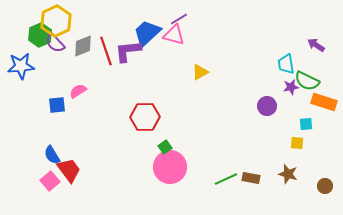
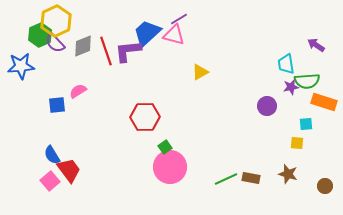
green semicircle: rotated 30 degrees counterclockwise
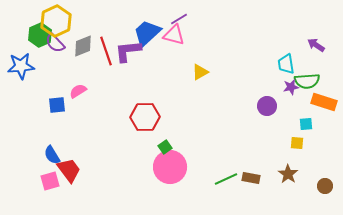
brown star: rotated 18 degrees clockwise
pink square: rotated 24 degrees clockwise
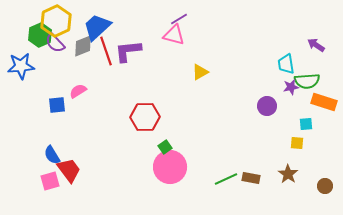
blue trapezoid: moved 50 px left, 6 px up
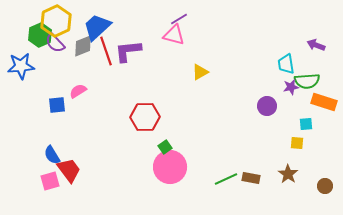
purple arrow: rotated 12 degrees counterclockwise
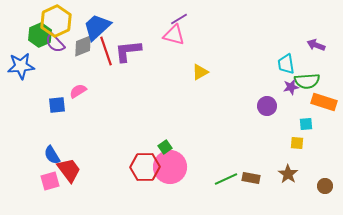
red hexagon: moved 50 px down
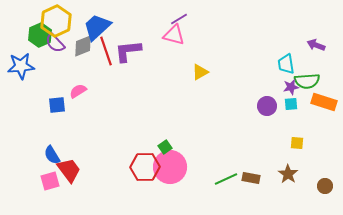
cyan square: moved 15 px left, 20 px up
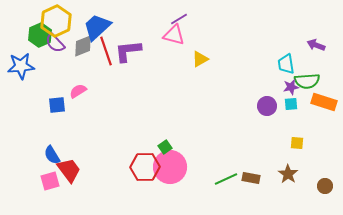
yellow triangle: moved 13 px up
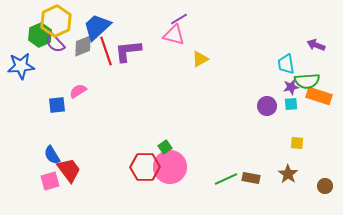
orange rectangle: moved 5 px left, 6 px up
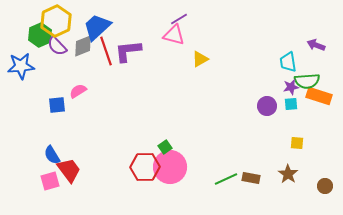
purple semicircle: moved 2 px right, 3 px down
cyan trapezoid: moved 2 px right, 2 px up
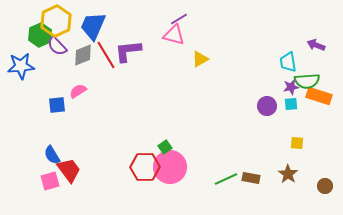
blue trapezoid: moved 4 px left, 1 px up; rotated 24 degrees counterclockwise
gray diamond: moved 9 px down
red line: moved 4 px down; rotated 12 degrees counterclockwise
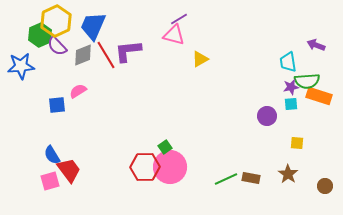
purple circle: moved 10 px down
